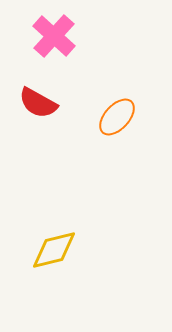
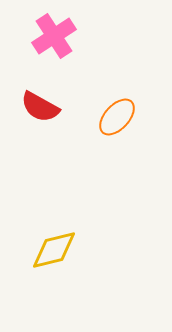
pink cross: rotated 15 degrees clockwise
red semicircle: moved 2 px right, 4 px down
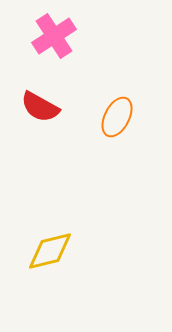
orange ellipse: rotated 15 degrees counterclockwise
yellow diamond: moved 4 px left, 1 px down
